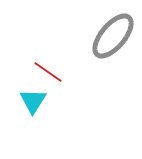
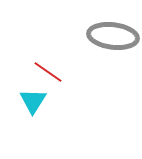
gray ellipse: rotated 57 degrees clockwise
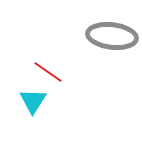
gray ellipse: moved 1 px left
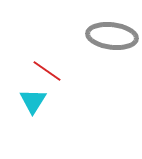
red line: moved 1 px left, 1 px up
